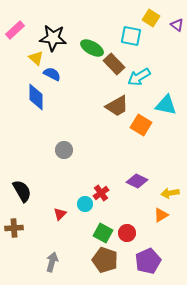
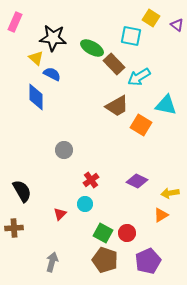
pink rectangle: moved 8 px up; rotated 24 degrees counterclockwise
red cross: moved 10 px left, 13 px up
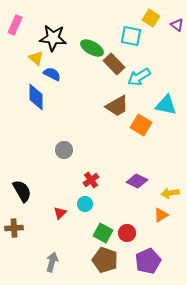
pink rectangle: moved 3 px down
red triangle: moved 1 px up
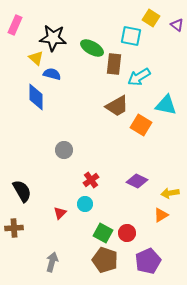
brown rectangle: rotated 50 degrees clockwise
blue semicircle: rotated 12 degrees counterclockwise
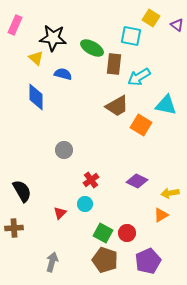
blue semicircle: moved 11 px right
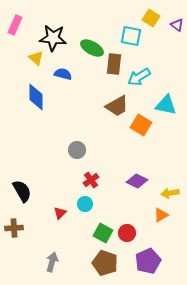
gray circle: moved 13 px right
brown pentagon: moved 3 px down
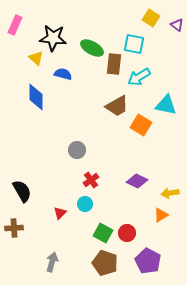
cyan square: moved 3 px right, 8 px down
purple pentagon: rotated 20 degrees counterclockwise
